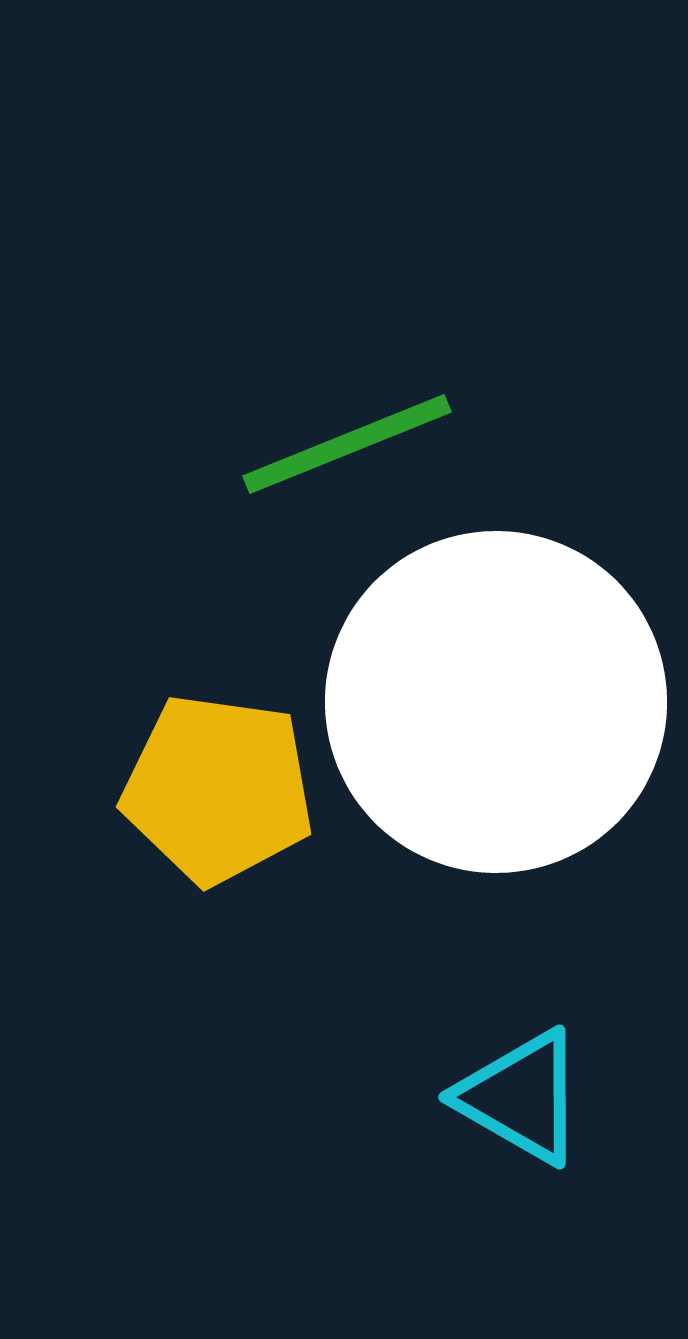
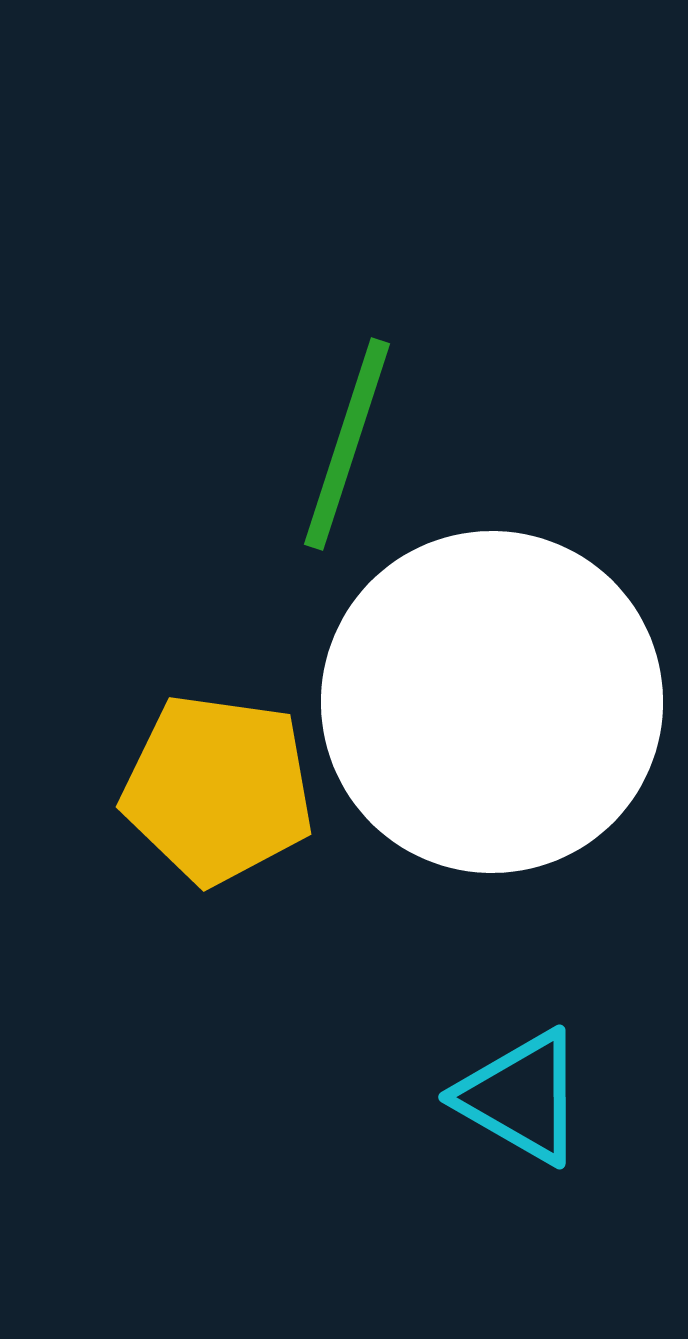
green line: rotated 50 degrees counterclockwise
white circle: moved 4 px left
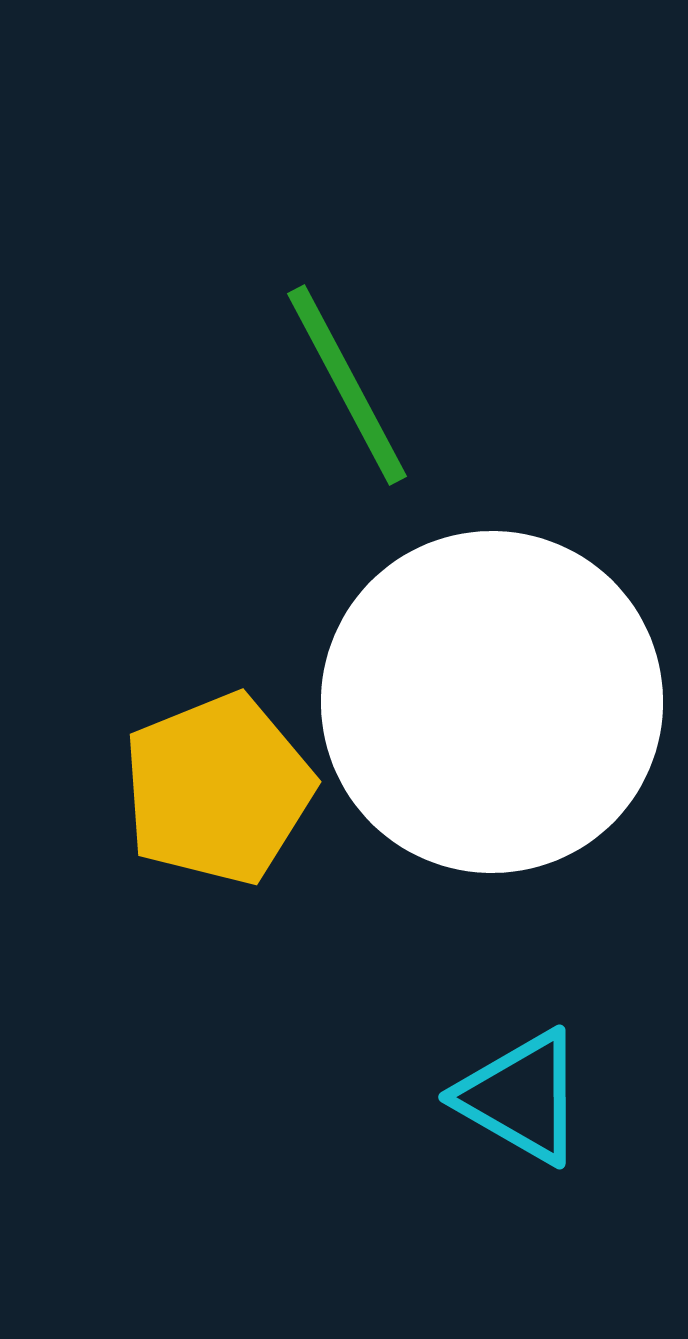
green line: moved 59 px up; rotated 46 degrees counterclockwise
yellow pentagon: rotated 30 degrees counterclockwise
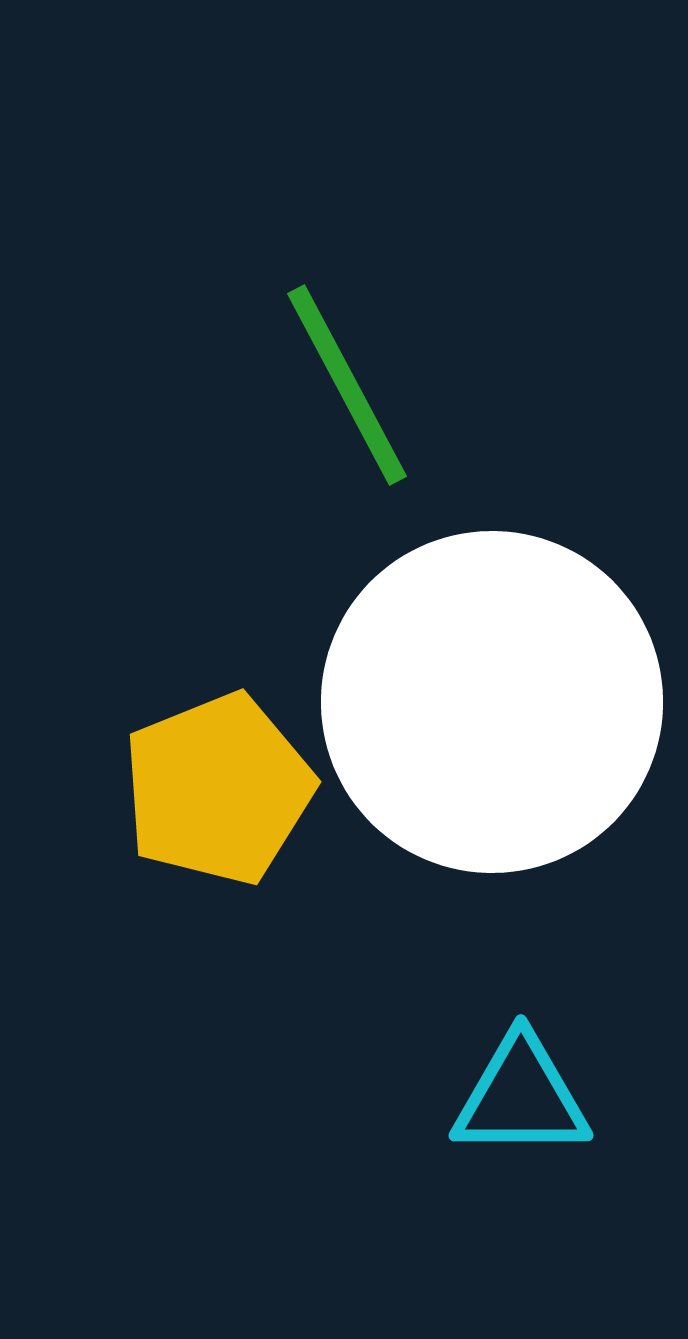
cyan triangle: rotated 30 degrees counterclockwise
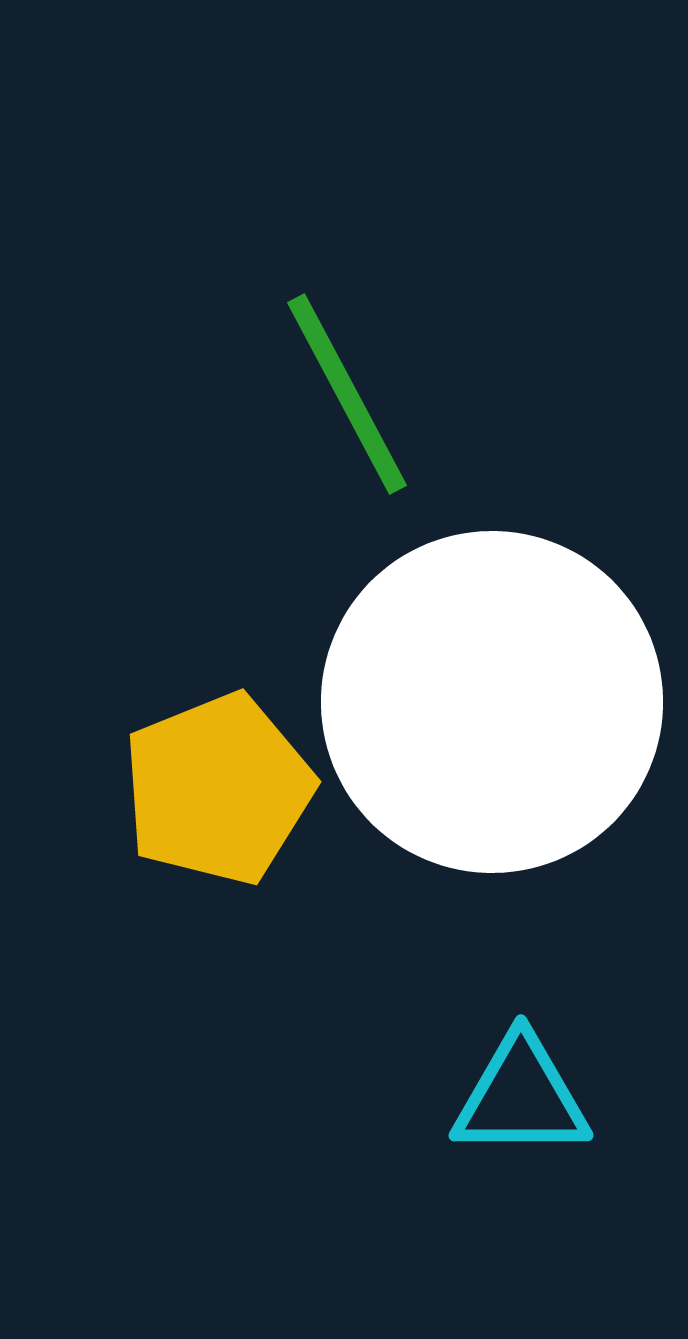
green line: moved 9 px down
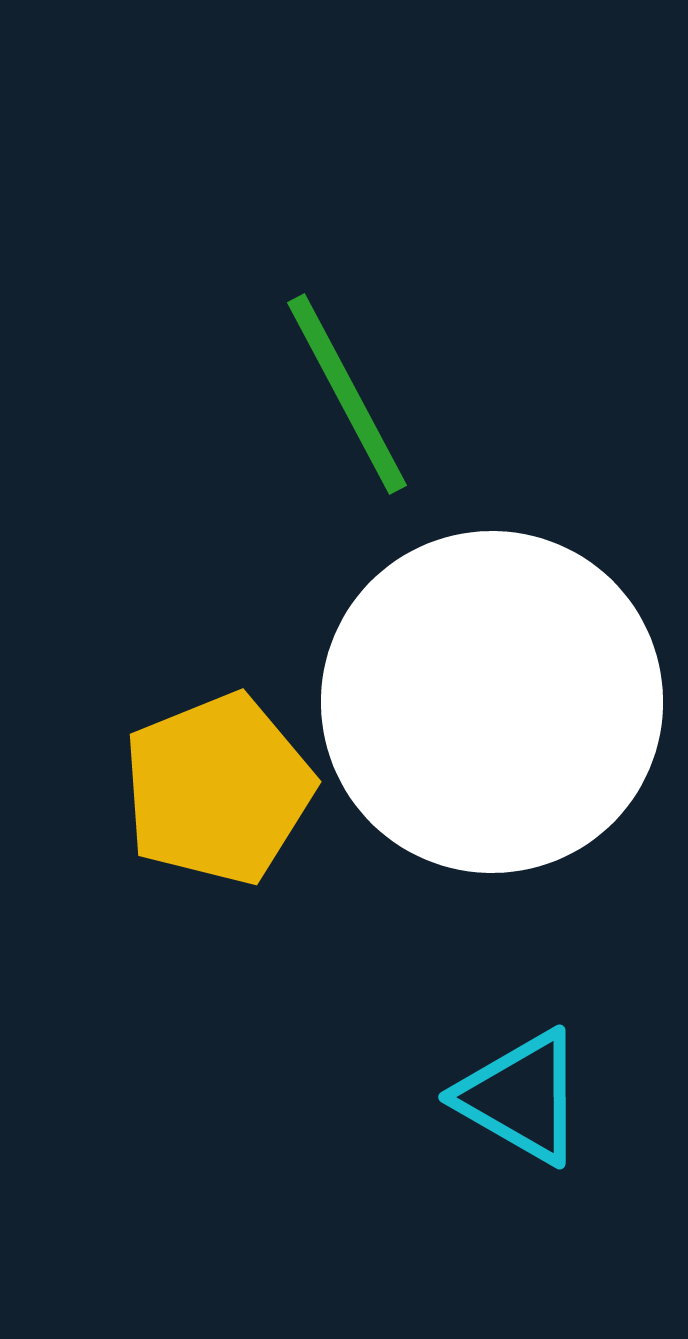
cyan triangle: rotated 30 degrees clockwise
